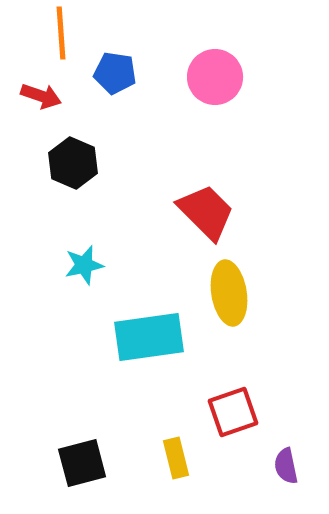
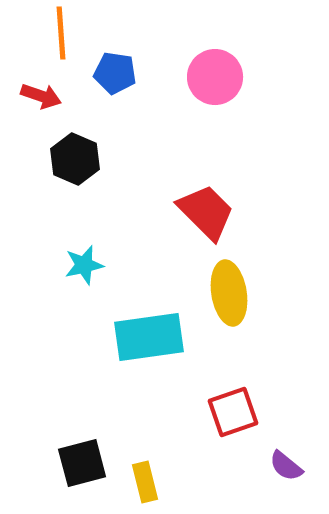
black hexagon: moved 2 px right, 4 px up
yellow rectangle: moved 31 px left, 24 px down
purple semicircle: rotated 39 degrees counterclockwise
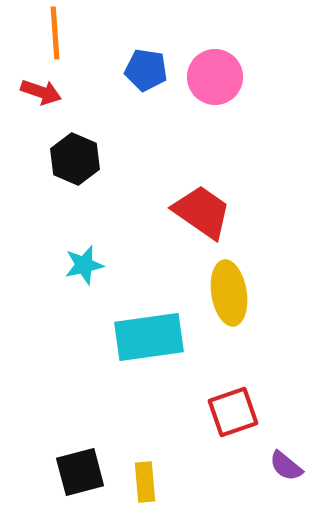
orange line: moved 6 px left
blue pentagon: moved 31 px right, 3 px up
red arrow: moved 4 px up
red trapezoid: moved 4 px left; rotated 10 degrees counterclockwise
black square: moved 2 px left, 9 px down
yellow rectangle: rotated 9 degrees clockwise
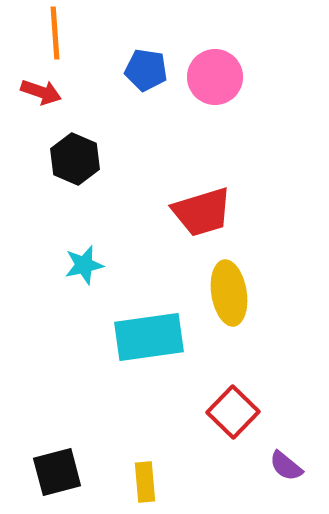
red trapezoid: rotated 128 degrees clockwise
red square: rotated 27 degrees counterclockwise
black square: moved 23 px left
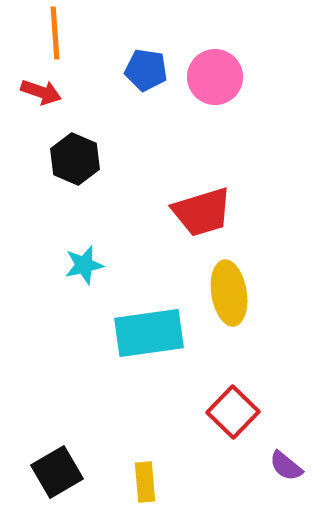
cyan rectangle: moved 4 px up
black square: rotated 15 degrees counterclockwise
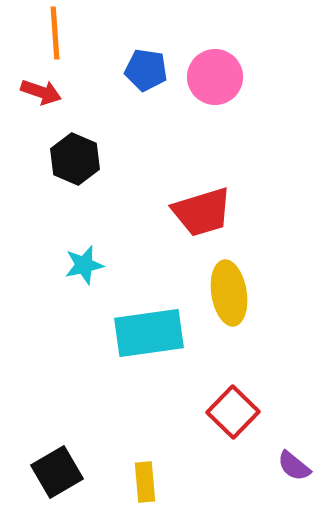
purple semicircle: moved 8 px right
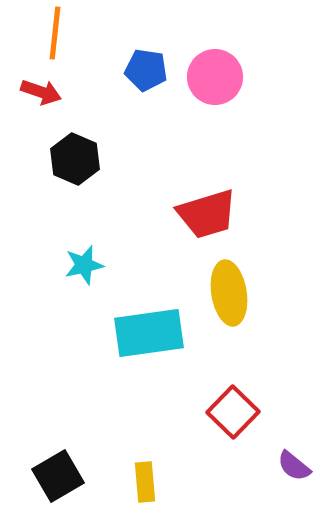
orange line: rotated 10 degrees clockwise
red trapezoid: moved 5 px right, 2 px down
black square: moved 1 px right, 4 px down
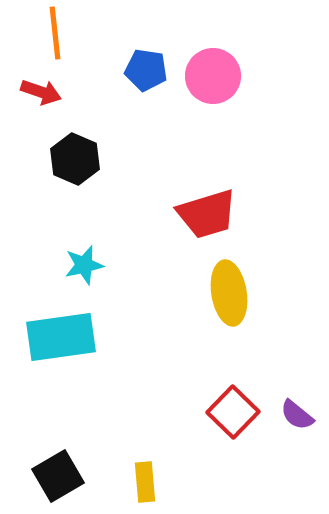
orange line: rotated 12 degrees counterclockwise
pink circle: moved 2 px left, 1 px up
cyan rectangle: moved 88 px left, 4 px down
purple semicircle: moved 3 px right, 51 px up
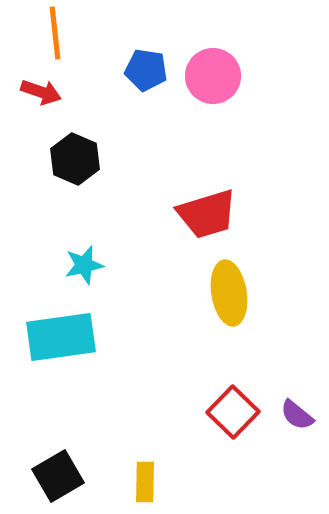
yellow rectangle: rotated 6 degrees clockwise
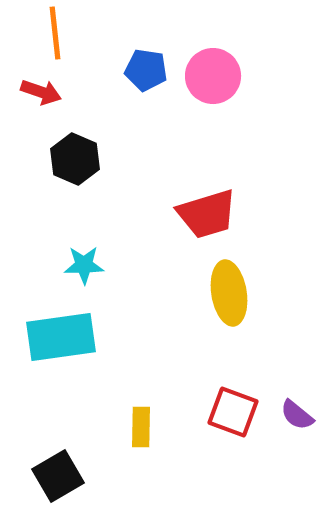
cyan star: rotated 12 degrees clockwise
red square: rotated 24 degrees counterclockwise
yellow rectangle: moved 4 px left, 55 px up
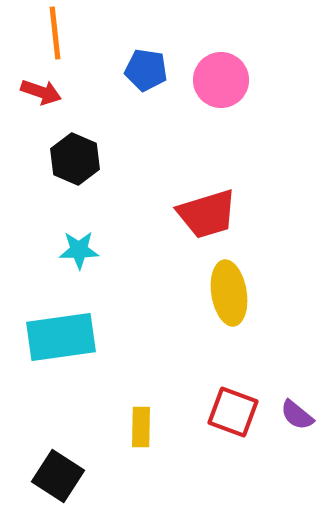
pink circle: moved 8 px right, 4 px down
cyan star: moved 5 px left, 15 px up
black square: rotated 27 degrees counterclockwise
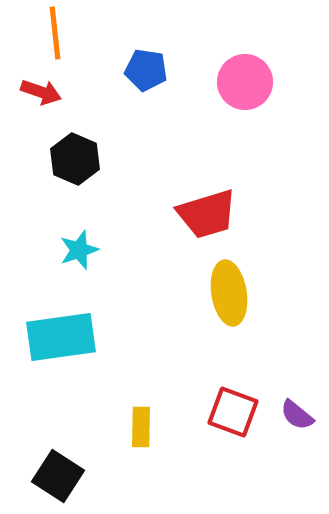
pink circle: moved 24 px right, 2 px down
cyan star: rotated 18 degrees counterclockwise
